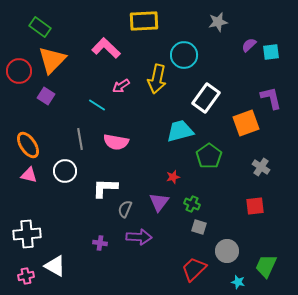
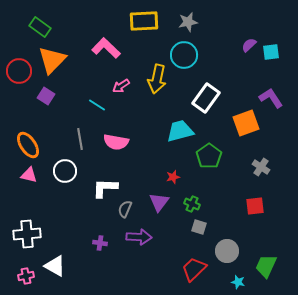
gray star: moved 30 px left
purple L-shape: rotated 20 degrees counterclockwise
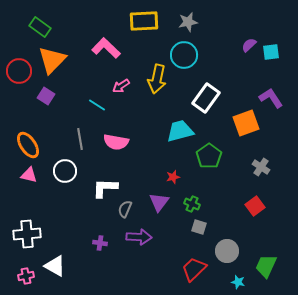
red square: rotated 30 degrees counterclockwise
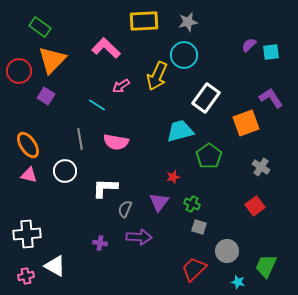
yellow arrow: moved 3 px up; rotated 12 degrees clockwise
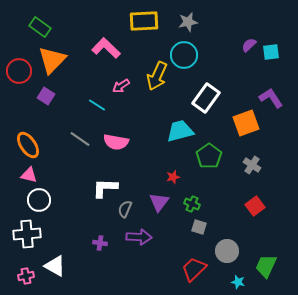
gray line: rotated 45 degrees counterclockwise
gray cross: moved 9 px left, 2 px up
white circle: moved 26 px left, 29 px down
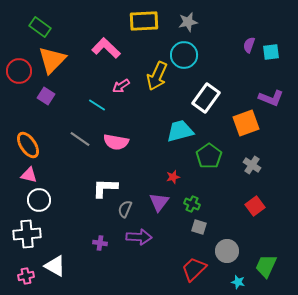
purple semicircle: rotated 28 degrees counterclockwise
purple L-shape: rotated 145 degrees clockwise
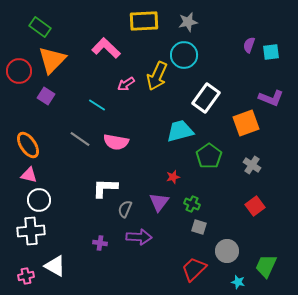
pink arrow: moved 5 px right, 2 px up
white cross: moved 4 px right, 3 px up
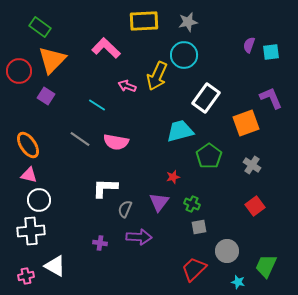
pink arrow: moved 1 px right, 2 px down; rotated 54 degrees clockwise
purple L-shape: rotated 135 degrees counterclockwise
gray square: rotated 28 degrees counterclockwise
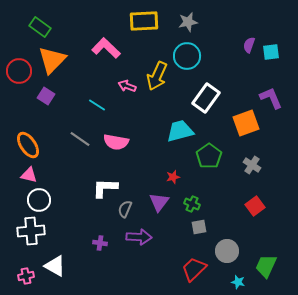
cyan circle: moved 3 px right, 1 px down
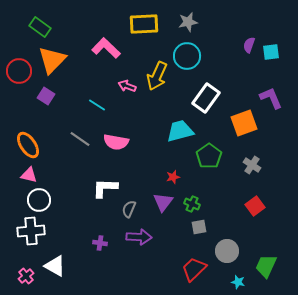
yellow rectangle: moved 3 px down
orange square: moved 2 px left
purple triangle: moved 4 px right
gray semicircle: moved 4 px right
pink cross: rotated 28 degrees counterclockwise
